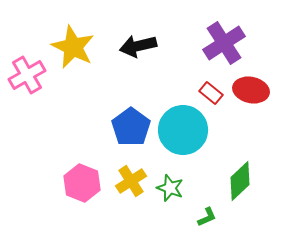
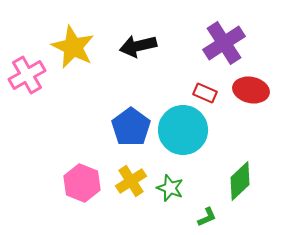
red rectangle: moved 6 px left; rotated 15 degrees counterclockwise
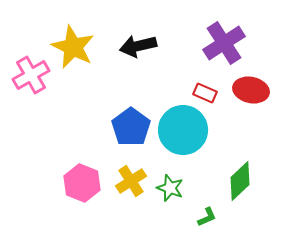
pink cross: moved 4 px right
